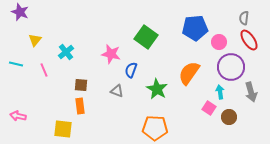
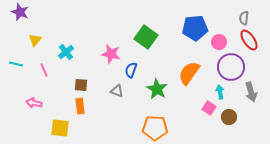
pink arrow: moved 16 px right, 13 px up
yellow square: moved 3 px left, 1 px up
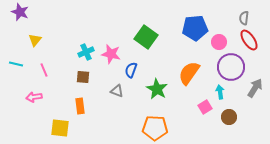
cyan cross: moved 20 px right; rotated 14 degrees clockwise
brown square: moved 2 px right, 8 px up
gray arrow: moved 4 px right, 4 px up; rotated 132 degrees counterclockwise
pink arrow: moved 6 px up; rotated 21 degrees counterclockwise
pink square: moved 4 px left, 1 px up; rotated 24 degrees clockwise
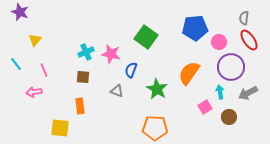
cyan line: rotated 40 degrees clockwise
gray arrow: moved 7 px left, 5 px down; rotated 150 degrees counterclockwise
pink arrow: moved 5 px up
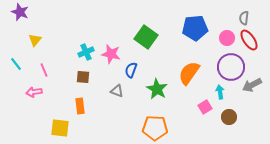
pink circle: moved 8 px right, 4 px up
gray arrow: moved 4 px right, 8 px up
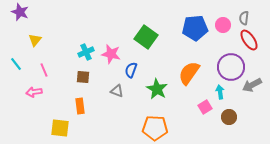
pink circle: moved 4 px left, 13 px up
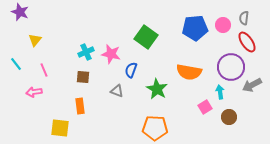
red ellipse: moved 2 px left, 2 px down
orange semicircle: moved 1 px up; rotated 115 degrees counterclockwise
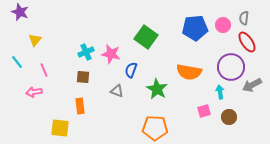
cyan line: moved 1 px right, 2 px up
pink square: moved 1 px left, 4 px down; rotated 16 degrees clockwise
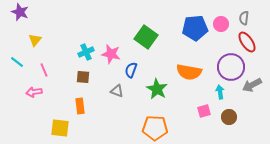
pink circle: moved 2 px left, 1 px up
cyan line: rotated 16 degrees counterclockwise
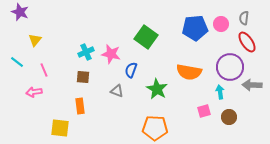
purple circle: moved 1 px left
gray arrow: rotated 30 degrees clockwise
